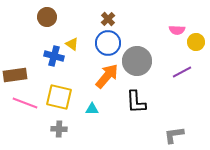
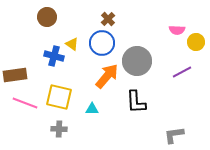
blue circle: moved 6 px left
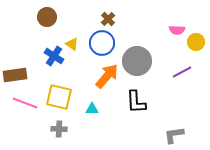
blue cross: rotated 18 degrees clockwise
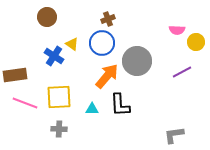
brown cross: rotated 24 degrees clockwise
yellow square: rotated 16 degrees counterclockwise
black L-shape: moved 16 px left, 3 px down
